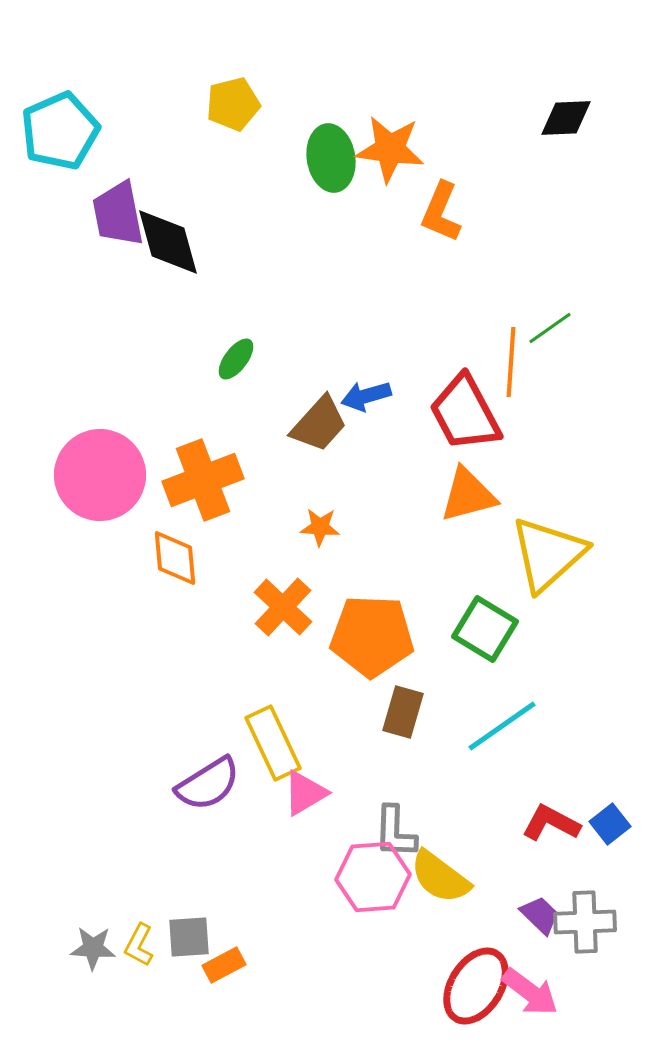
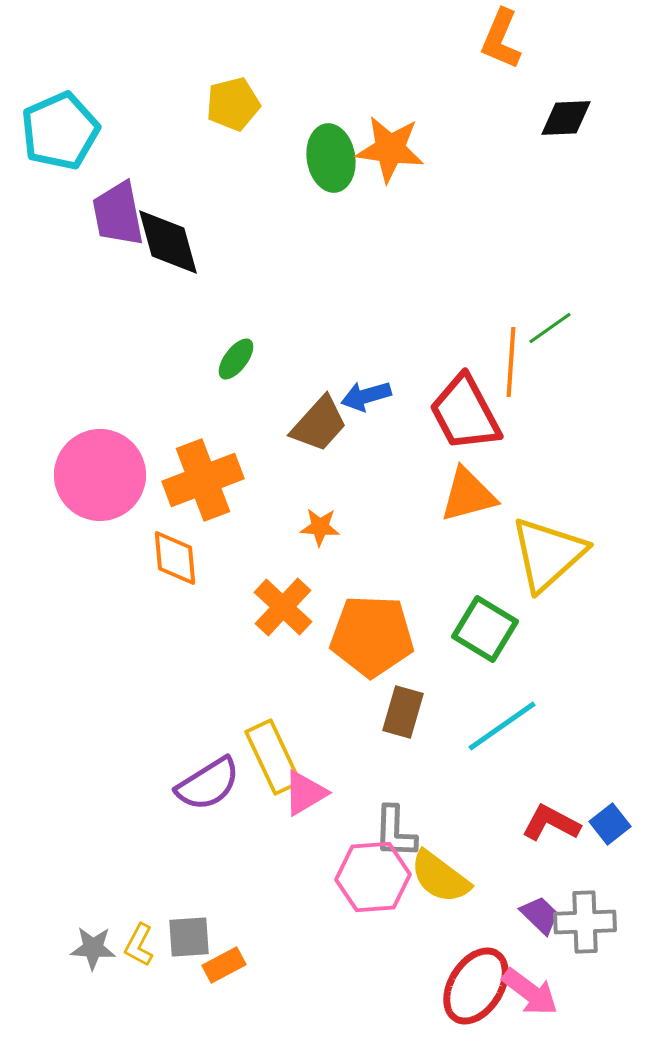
orange L-shape at (441, 212): moved 60 px right, 173 px up
yellow rectangle at (273, 743): moved 14 px down
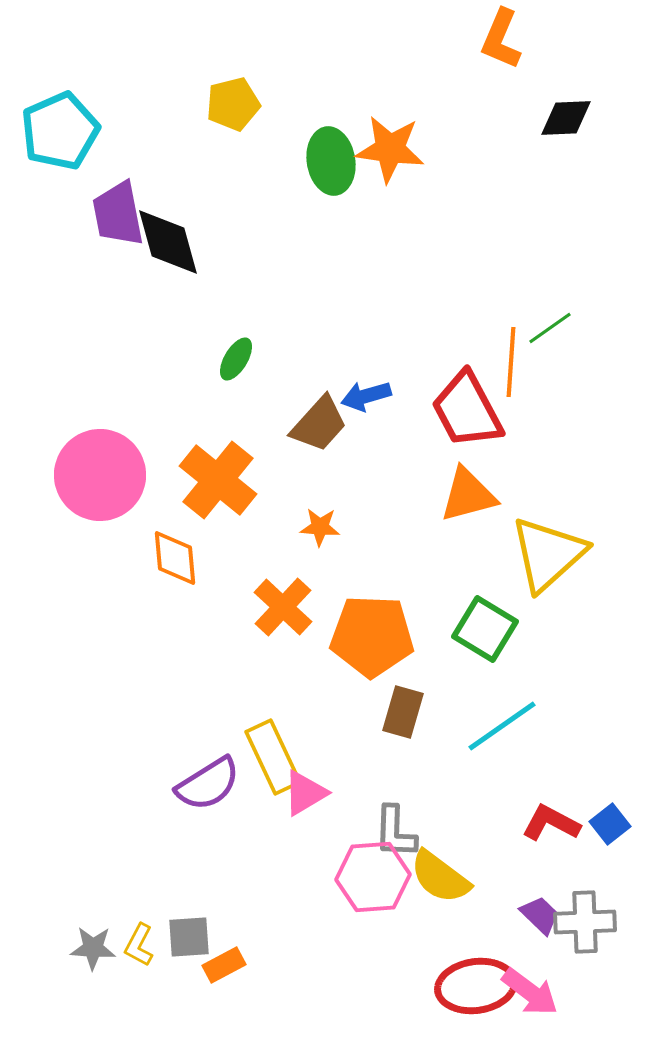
green ellipse at (331, 158): moved 3 px down
green ellipse at (236, 359): rotated 6 degrees counterclockwise
red trapezoid at (465, 413): moved 2 px right, 3 px up
orange cross at (203, 480): moved 15 px right; rotated 30 degrees counterclockwise
red ellipse at (476, 986): rotated 50 degrees clockwise
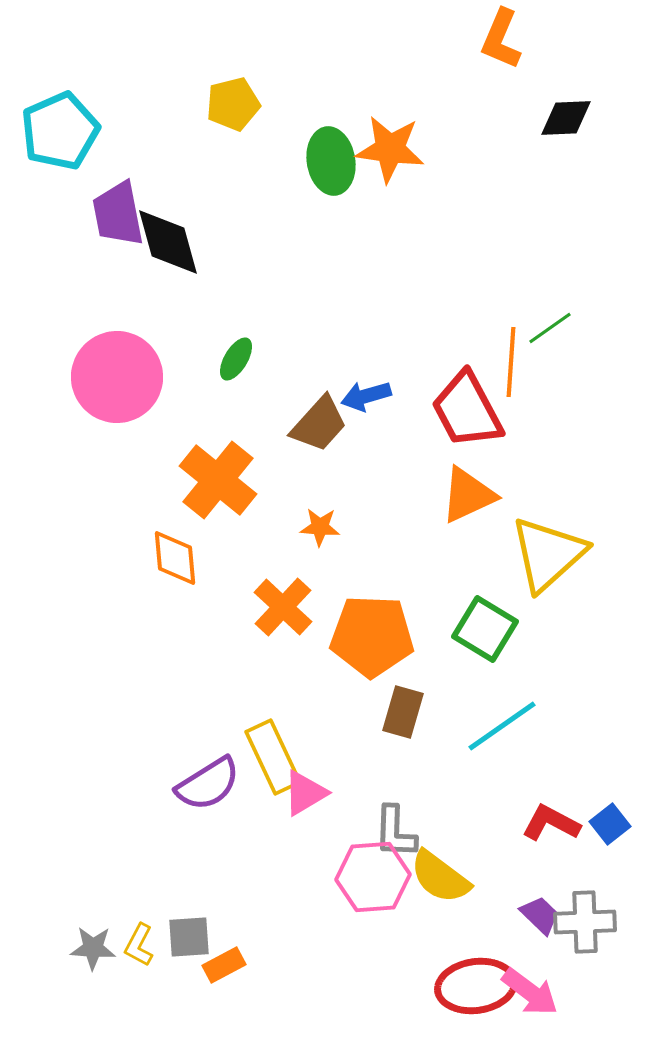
pink circle at (100, 475): moved 17 px right, 98 px up
orange triangle at (468, 495): rotated 10 degrees counterclockwise
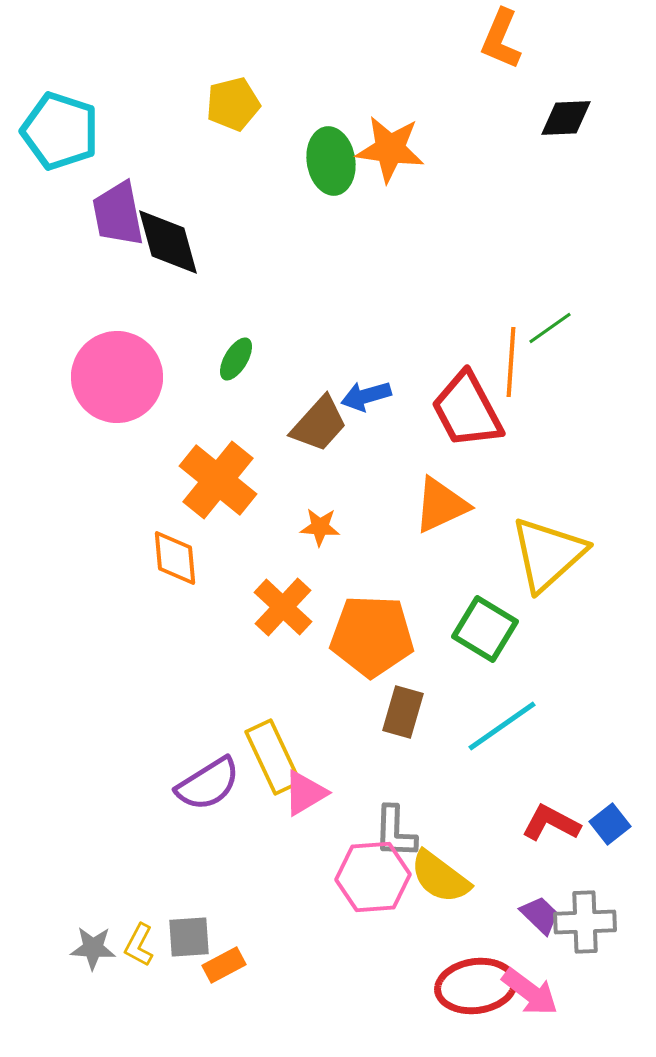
cyan pentagon at (60, 131): rotated 30 degrees counterclockwise
orange triangle at (468, 495): moved 27 px left, 10 px down
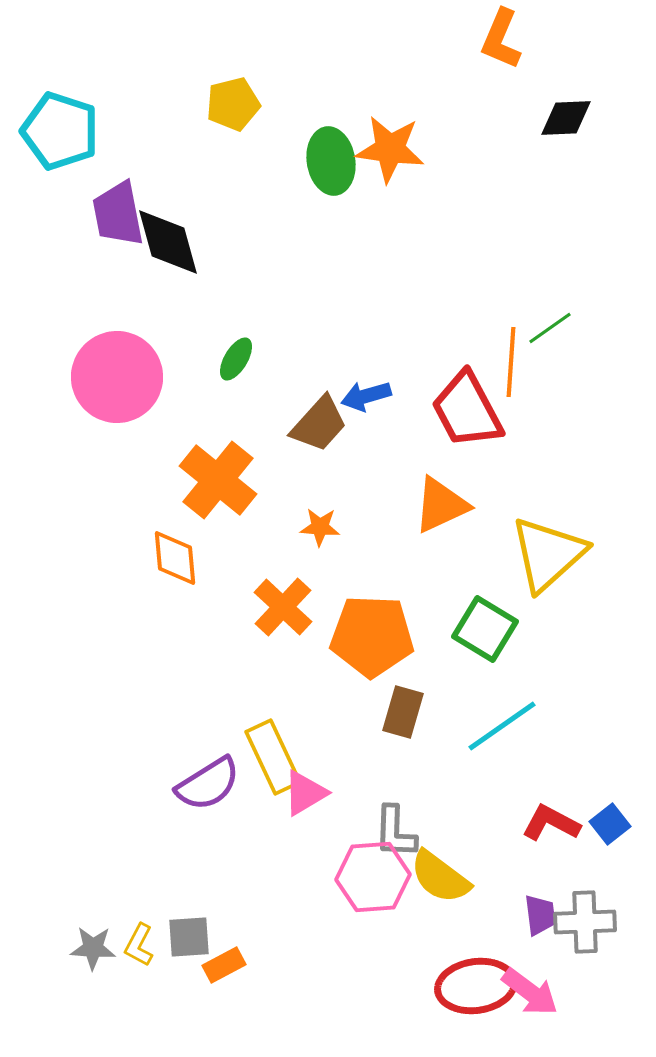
purple trapezoid at (540, 915): rotated 39 degrees clockwise
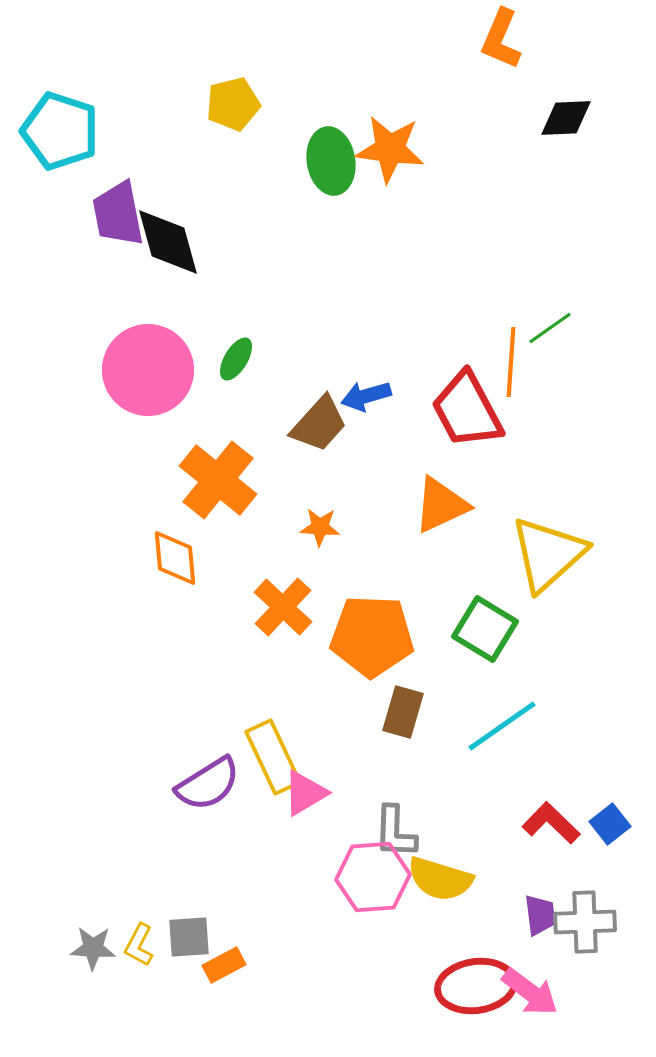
pink circle at (117, 377): moved 31 px right, 7 px up
red L-shape at (551, 823): rotated 16 degrees clockwise
yellow semicircle at (440, 877): moved 2 px down; rotated 20 degrees counterclockwise
